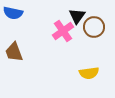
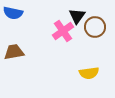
brown circle: moved 1 px right
brown trapezoid: rotated 100 degrees clockwise
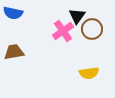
brown circle: moved 3 px left, 2 px down
